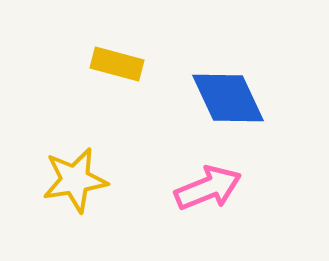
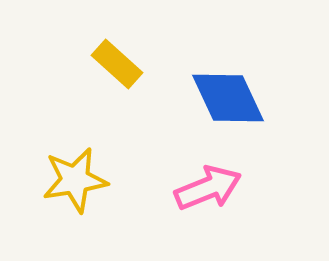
yellow rectangle: rotated 27 degrees clockwise
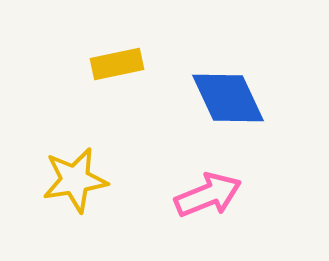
yellow rectangle: rotated 54 degrees counterclockwise
pink arrow: moved 7 px down
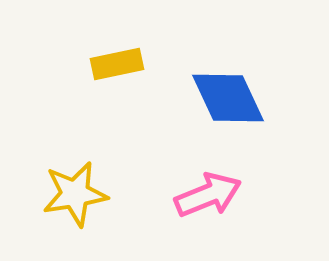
yellow star: moved 14 px down
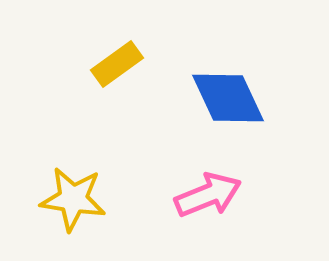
yellow rectangle: rotated 24 degrees counterclockwise
yellow star: moved 2 px left, 5 px down; rotated 18 degrees clockwise
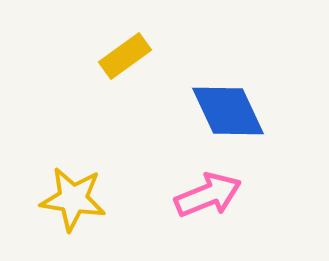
yellow rectangle: moved 8 px right, 8 px up
blue diamond: moved 13 px down
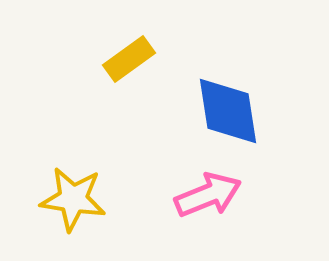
yellow rectangle: moved 4 px right, 3 px down
blue diamond: rotated 16 degrees clockwise
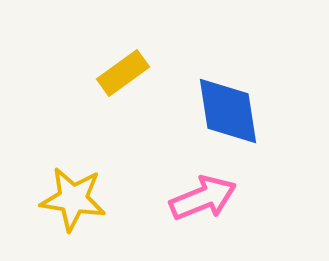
yellow rectangle: moved 6 px left, 14 px down
pink arrow: moved 5 px left, 3 px down
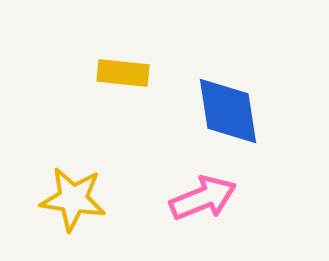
yellow rectangle: rotated 42 degrees clockwise
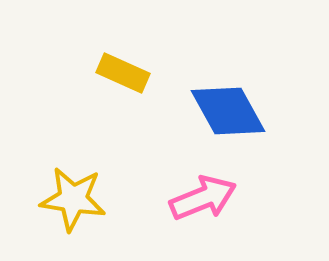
yellow rectangle: rotated 18 degrees clockwise
blue diamond: rotated 20 degrees counterclockwise
